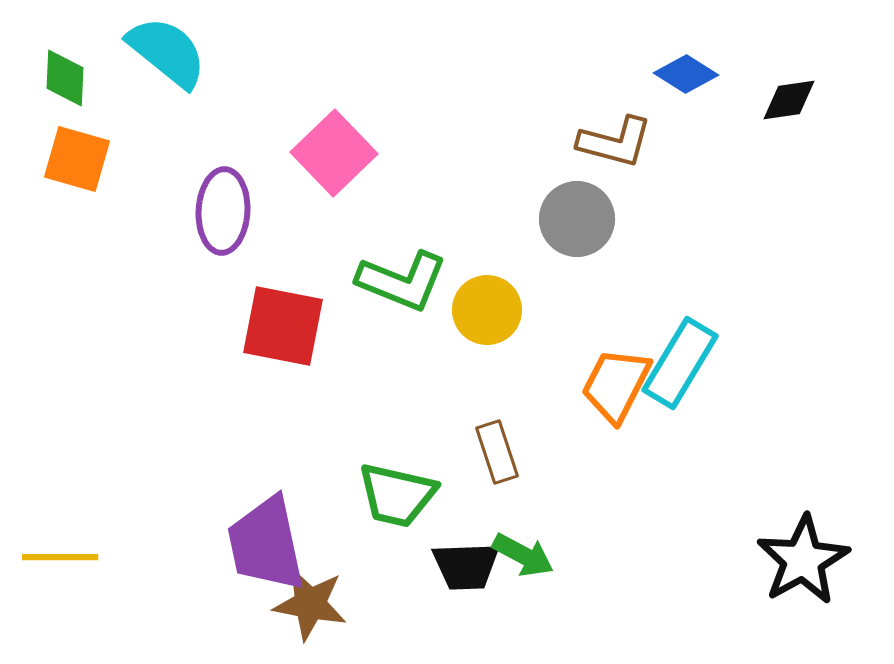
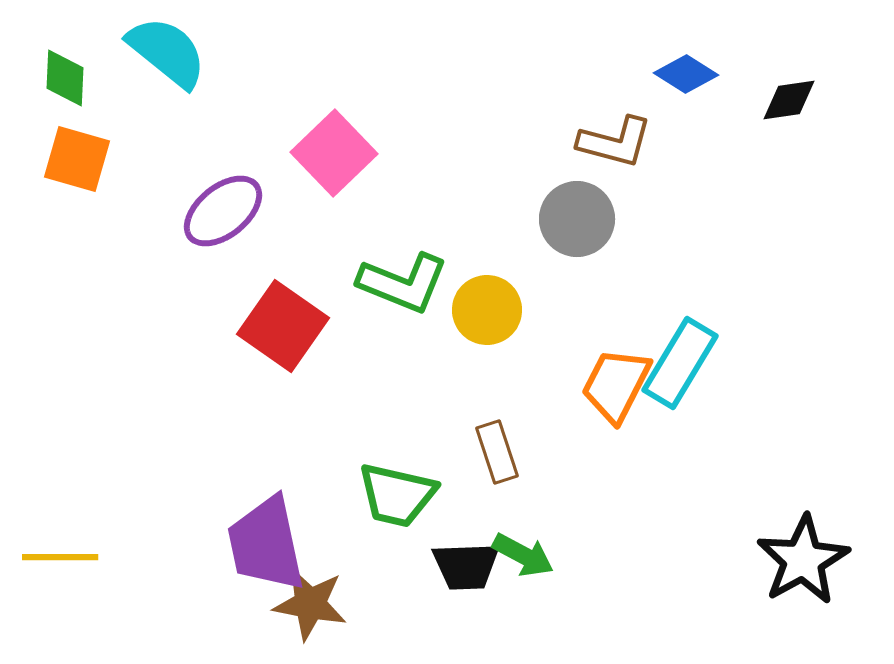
purple ellipse: rotated 48 degrees clockwise
green L-shape: moved 1 px right, 2 px down
red square: rotated 24 degrees clockwise
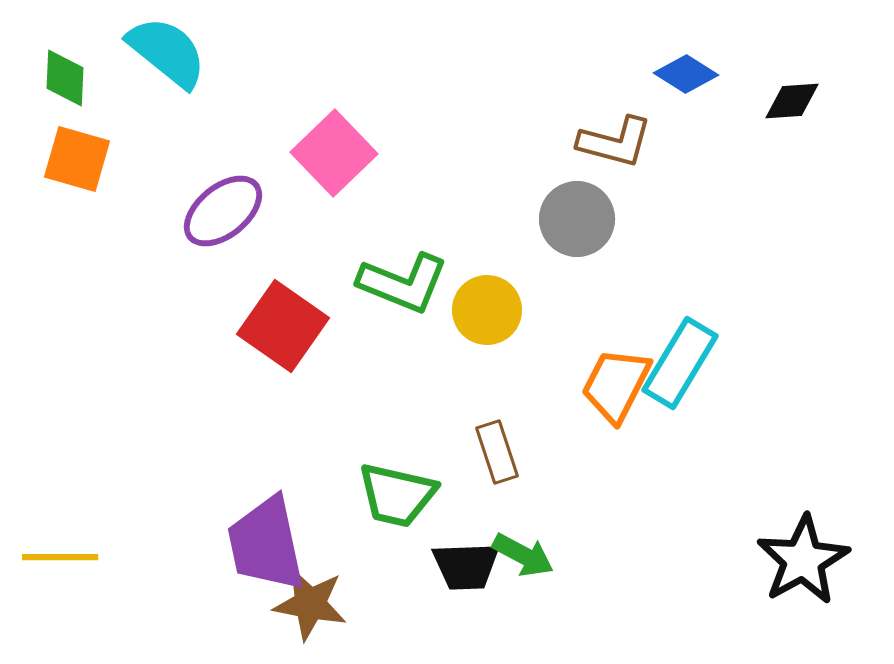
black diamond: moved 3 px right, 1 px down; rotated 4 degrees clockwise
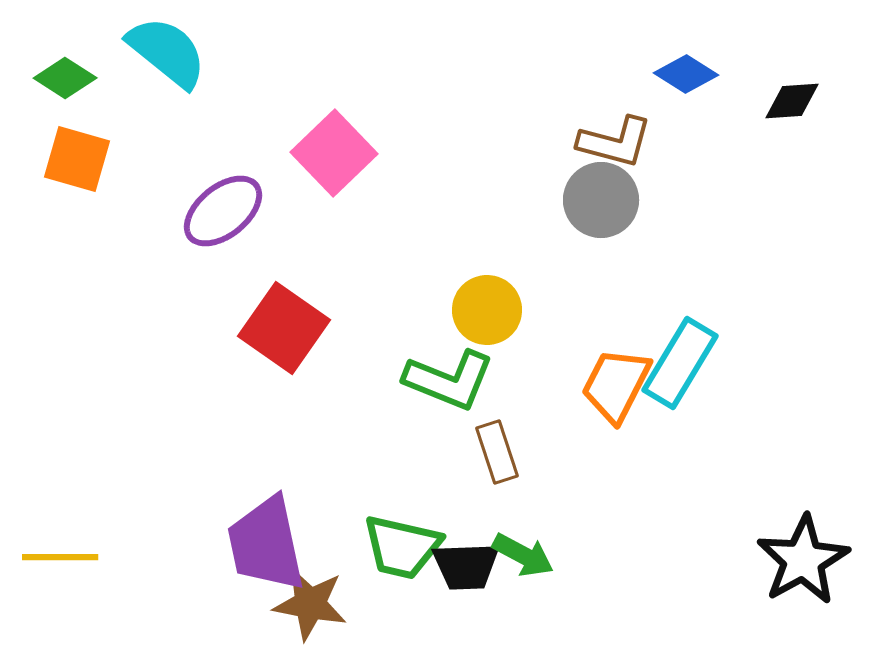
green diamond: rotated 60 degrees counterclockwise
gray circle: moved 24 px right, 19 px up
green L-shape: moved 46 px right, 97 px down
red square: moved 1 px right, 2 px down
green trapezoid: moved 5 px right, 52 px down
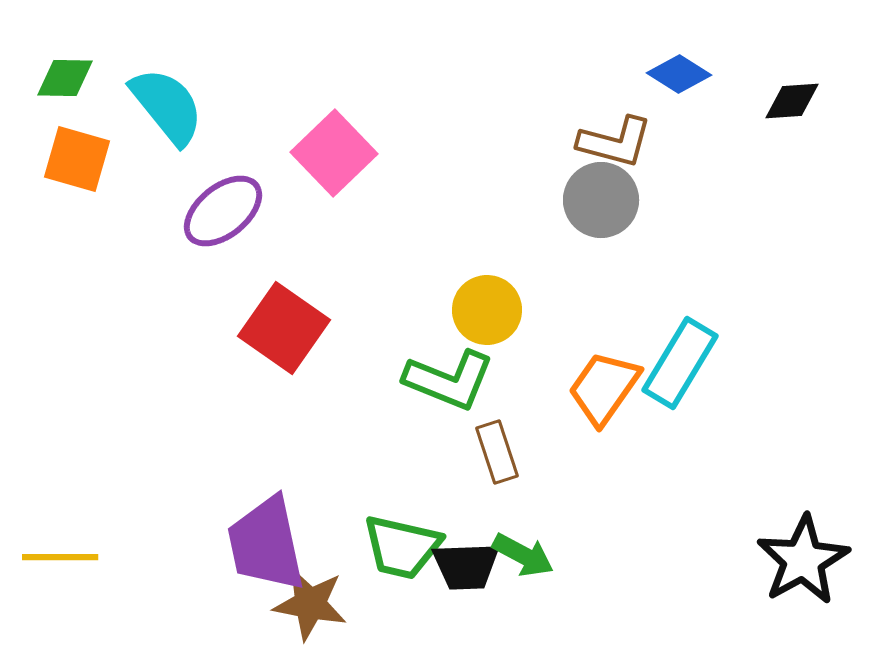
cyan semicircle: moved 54 px down; rotated 12 degrees clockwise
blue diamond: moved 7 px left
green diamond: rotated 32 degrees counterclockwise
orange trapezoid: moved 12 px left, 3 px down; rotated 8 degrees clockwise
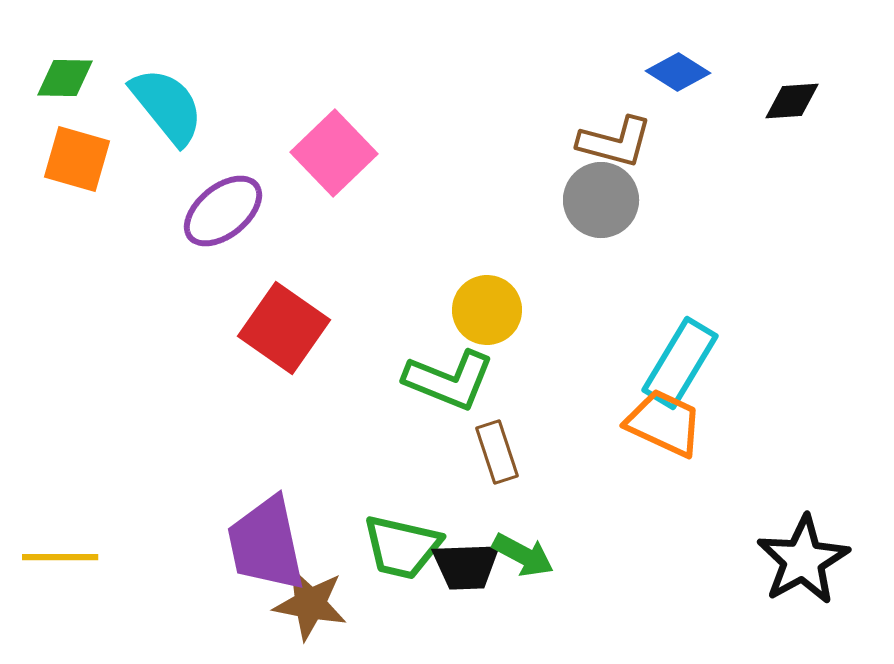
blue diamond: moved 1 px left, 2 px up
orange trapezoid: moved 60 px right, 35 px down; rotated 80 degrees clockwise
